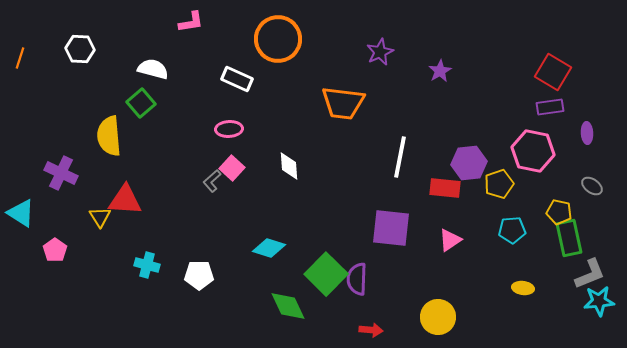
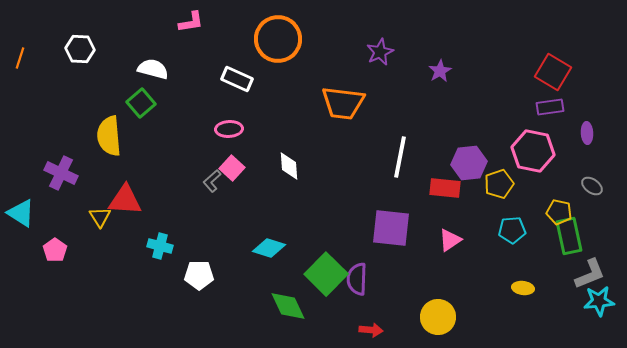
green rectangle at (569, 238): moved 2 px up
cyan cross at (147, 265): moved 13 px right, 19 px up
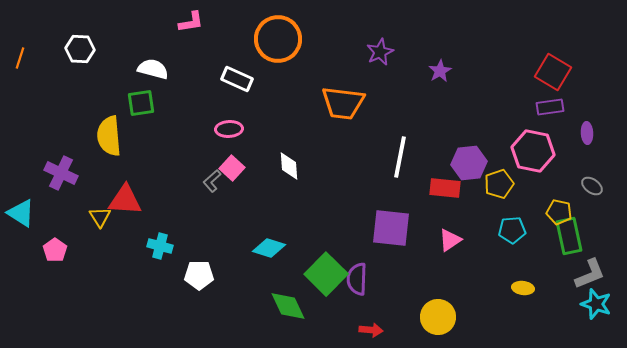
green square at (141, 103): rotated 32 degrees clockwise
cyan star at (599, 301): moved 3 px left, 3 px down; rotated 24 degrees clockwise
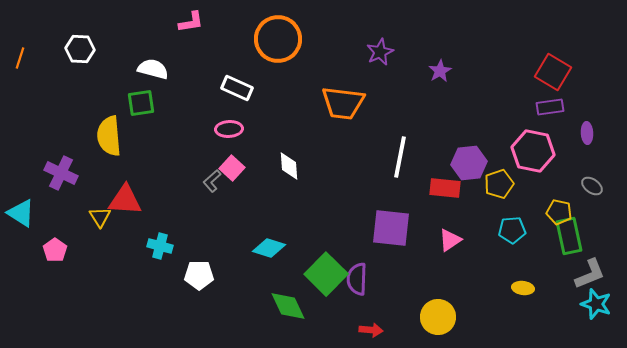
white rectangle at (237, 79): moved 9 px down
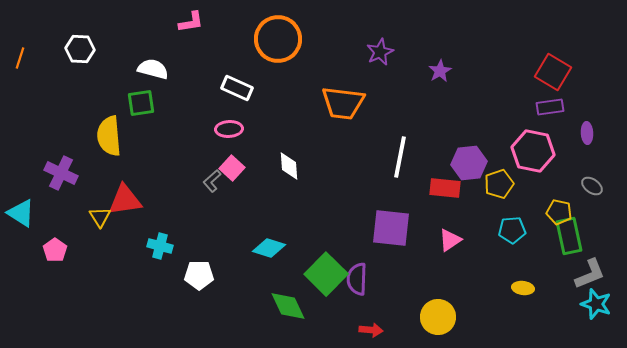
red triangle at (125, 200): rotated 12 degrees counterclockwise
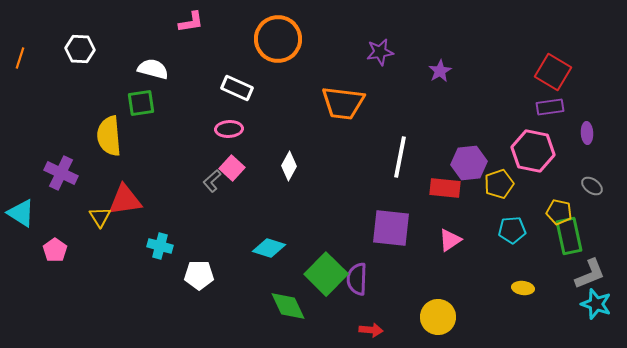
purple star at (380, 52): rotated 16 degrees clockwise
white diamond at (289, 166): rotated 32 degrees clockwise
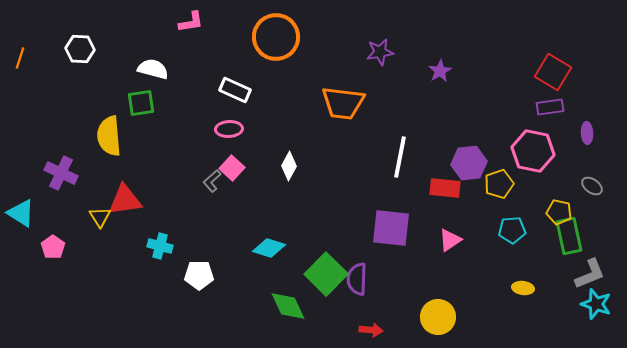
orange circle at (278, 39): moved 2 px left, 2 px up
white rectangle at (237, 88): moved 2 px left, 2 px down
pink pentagon at (55, 250): moved 2 px left, 3 px up
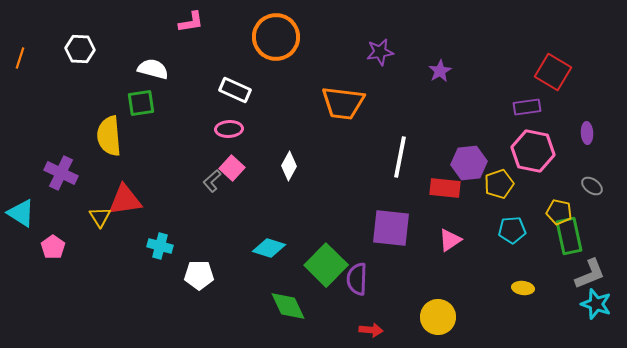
purple rectangle at (550, 107): moved 23 px left
green square at (326, 274): moved 9 px up
